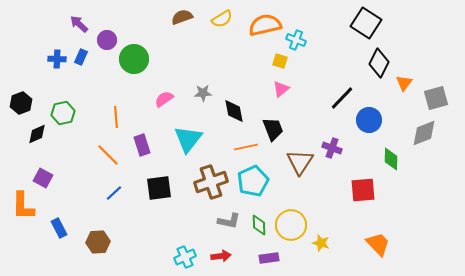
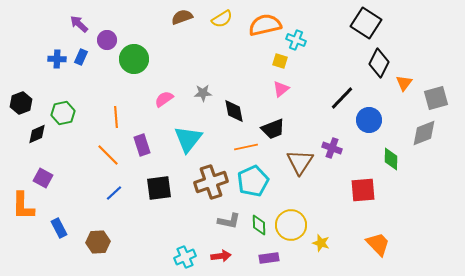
black trapezoid at (273, 129): rotated 90 degrees clockwise
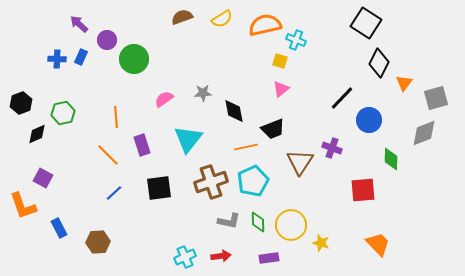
orange L-shape at (23, 206): rotated 20 degrees counterclockwise
green diamond at (259, 225): moved 1 px left, 3 px up
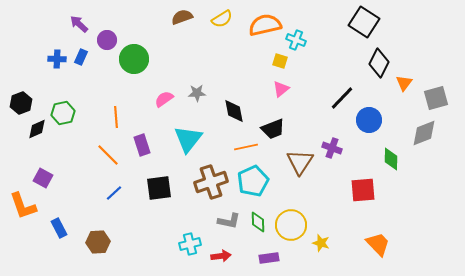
black square at (366, 23): moved 2 px left, 1 px up
gray star at (203, 93): moved 6 px left
black diamond at (37, 134): moved 5 px up
cyan cross at (185, 257): moved 5 px right, 13 px up; rotated 10 degrees clockwise
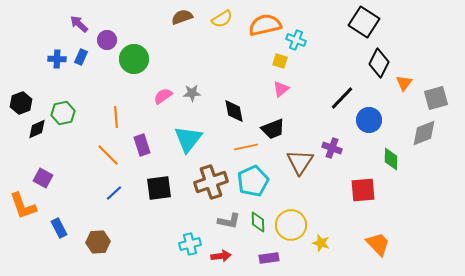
gray star at (197, 93): moved 5 px left
pink semicircle at (164, 99): moved 1 px left, 3 px up
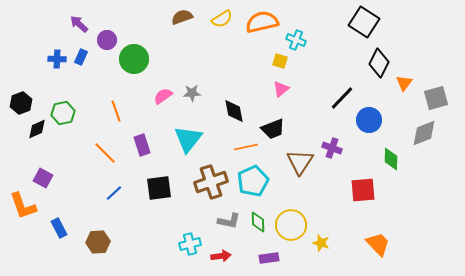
orange semicircle at (265, 25): moved 3 px left, 3 px up
orange line at (116, 117): moved 6 px up; rotated 15 degrees counterclockwise
orange line at (108, 155): moved 3 px left, 2 px up
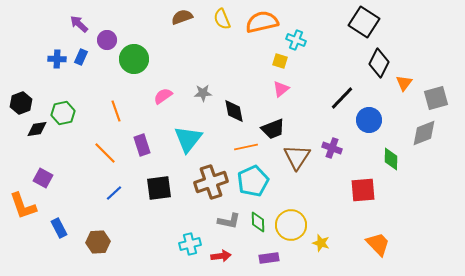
yellow semicircle at (222, 19): rotated 100 degrees clockwise
gray star at (192, 93): moved 11 px right
black diamond at (37, 129): rotated 15 degrees clockwise
brown triangle at (300, 162): moved 3 px left, 5 px up
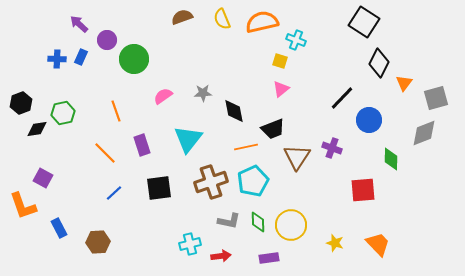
yellow star at (321, 243): moved 14 px right
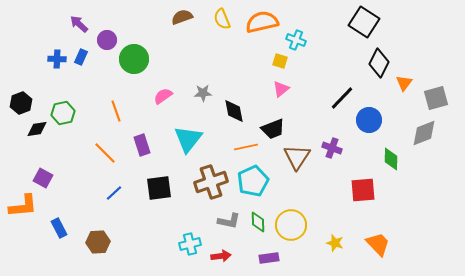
orange L-shape at (23, 206): rotated 76 degrees counterclockwise
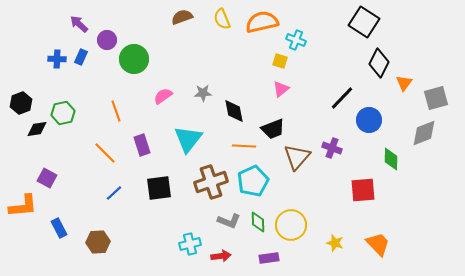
orange line at (246, 147): moved 2 px left, 1 px up; rotated 15 degrees clockwise
brown triangle at (297, 157): rotated 8 degrees clockwise
purple square at (43, 178): moved 4 px right
gray L-shape at (229, 221): rotated 10 degrees clockwise
